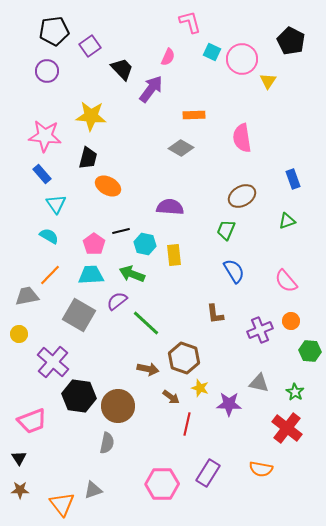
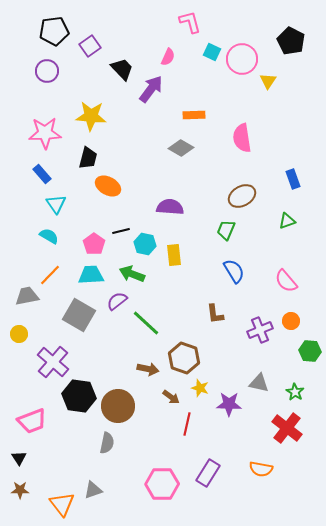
pink star at (45, 136): moved 3 px up; rotated 8 degrees counterclockwise
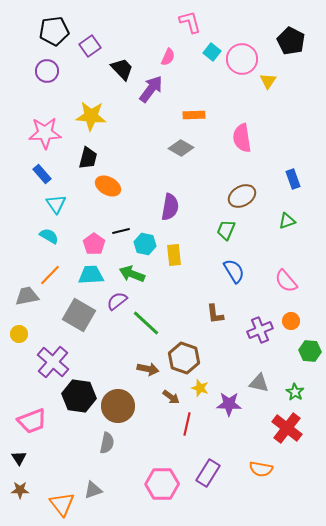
cyan square at (212, 52): rotated 12 degrees clockwise
purple semicircle at (170, 207): rotated 96 degrees clockwise
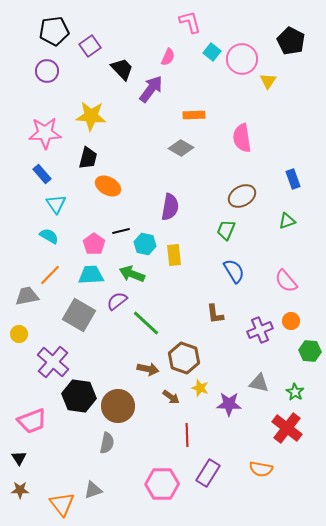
red line at (187, 424): moved 11 px down; rotated 15 degrees counterclockwise
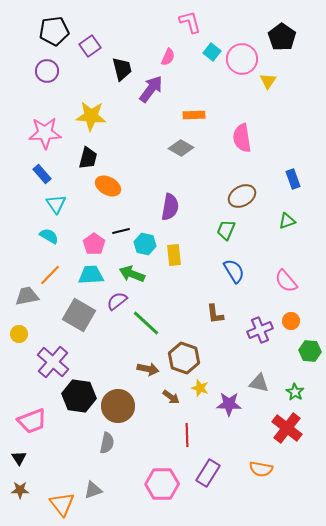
black pentagon at (291, 41): moved 9 px left, 4 px up; rotated 8 degrees clockwise
black trapezoid at (122, 69): rotated 30 degrees clockwise
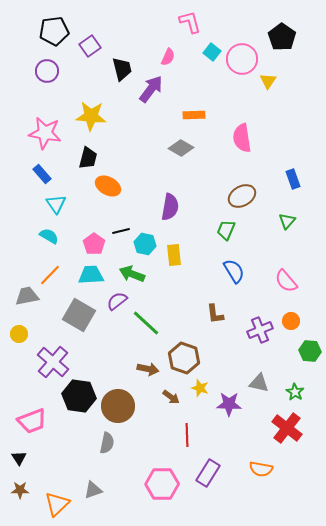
pink star at (45, 133): rotated 12 degrees clockwise
green triangle at (287, 221): rotated 30 degrees counterclockwise
orange triangle at (62, 504): moved 5 px left; rotated 24 degrees clockwise
